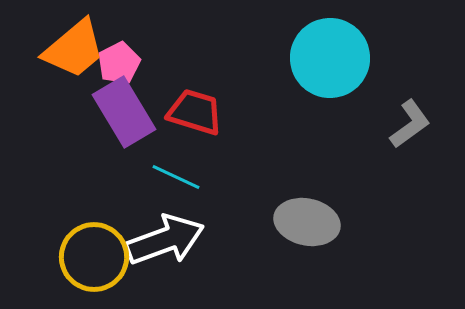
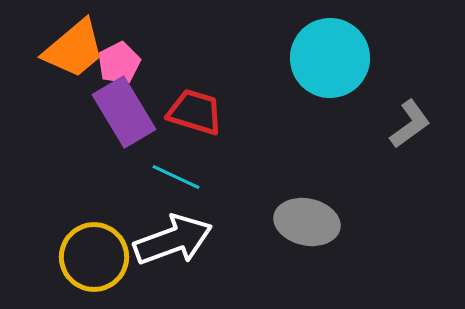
white arrow: moved 8 px right
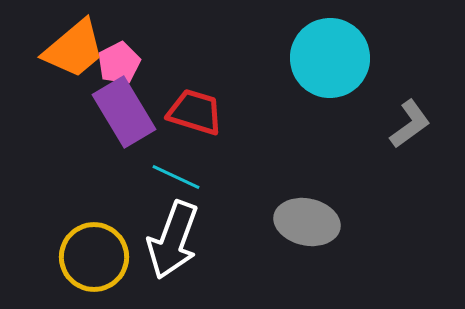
white arrow: rotated 130 degrees clockwise
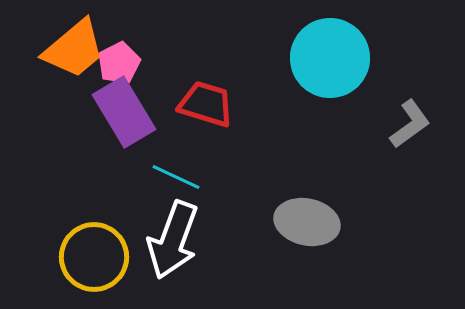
red trapezoid: moved 11 px right, 8 px up
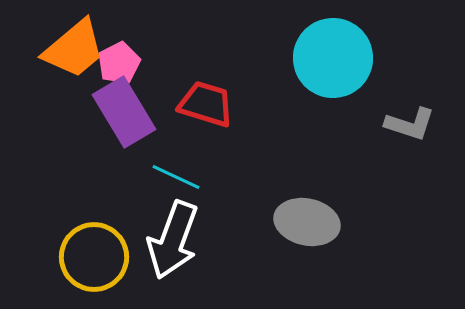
cyan circle: moved 3 px right
gray L-shape: rotated 54 degrees clockwise
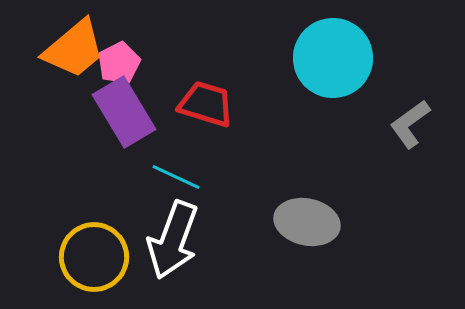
gray L-shape: rotated 126 degrees clockwise
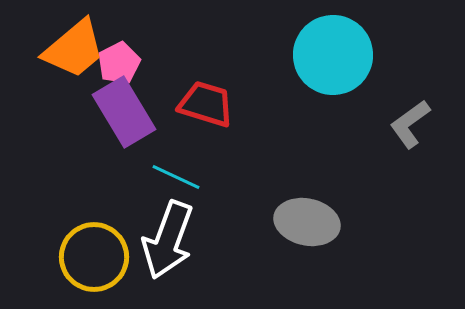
cyan circle: moved 3 px up
white arrow: moved 5 px left
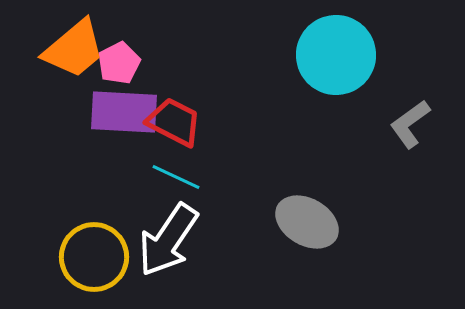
cyan circle: moved 3 px right
red trapezoid: moved 32 px left, 18 px down; rotated 10 degrees clockwise
purple rectangle: rotated 56 degrees counterclockwise
gray ellipse: rotated 18 degrees clockwise
white arrow: rotated 14 degrees clockwise
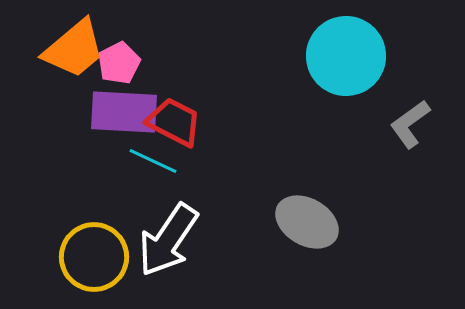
cyan circle: moved 10 px right, 1 px down
cyan line: moved 23 px left, 16 px up
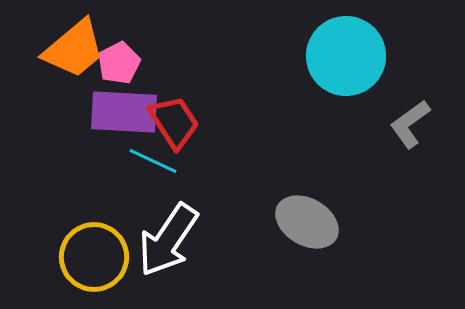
red trapezoid: rotated 30 degrees clockwise
